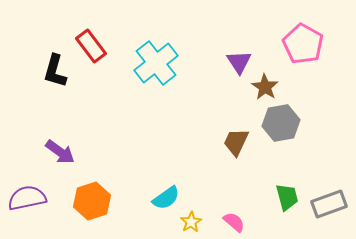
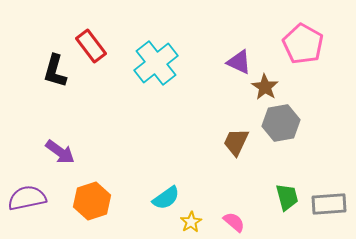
purple triangle: rotated 32 degrees counterclockwise
gray rectangle: rotated 16 degrees clockwise
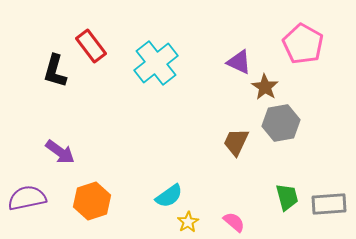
cyan semicircle: moved 3 px right, 2 px up
yellow star: moved 3 px left
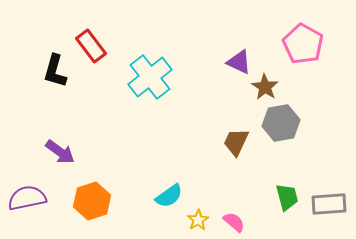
cyan cross: moved 6 px left, 14 px down
yellow star: moved 10 px right, 2 px up
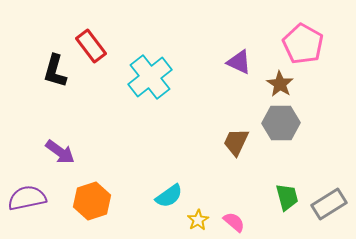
brown star: moved 15 px right, 3 px up
gray hexagon: rotated 9 degrees clockwise
gray rectangle: rotated 28 degrees counterclockwise
